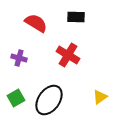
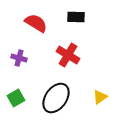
black ellipse: moved 7 px right, 2 px up
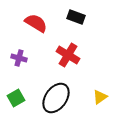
black rectangle: rotated 18 degrees clockwise
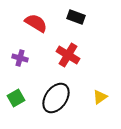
purple cross: moved 1 px right
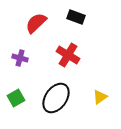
red semicircle: rotated 75 degrees counterclockwise
